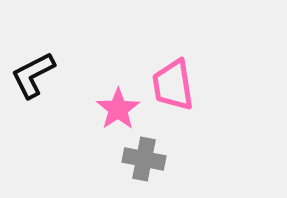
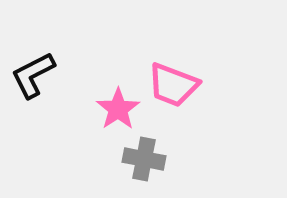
pink trapezoid: rotated 60 degrees counterclockwise
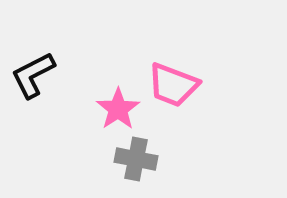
gray cross: moved 8 px left
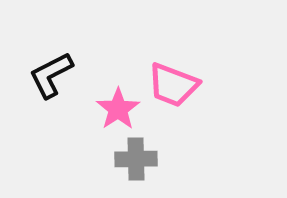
black L-shape: moved 18 px right
gray cross: rotated 12 degrees counterclockwise
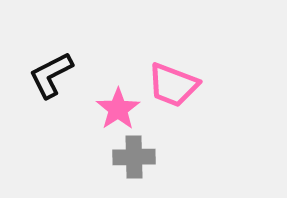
gray cross: moved 2 px left, 2 px up
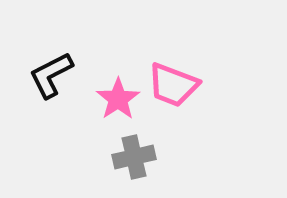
pink star: moved 10 px up
gray cross: rotated 12 degrees counterclockwise
